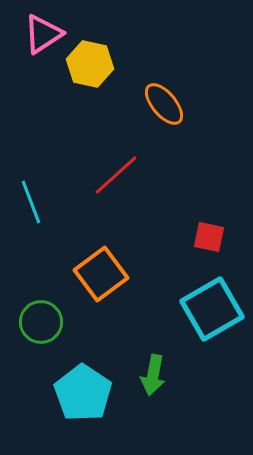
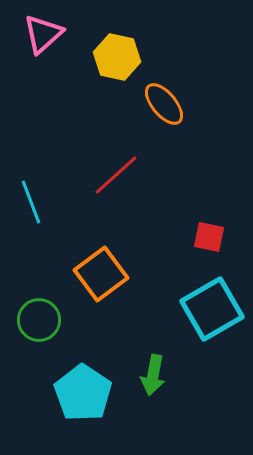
pink triangle: rotated 9 degrees counterclockwise
yellow hexagon: moved 27 px right, 7 px up
green circle: moved 2 px left, 2 px up
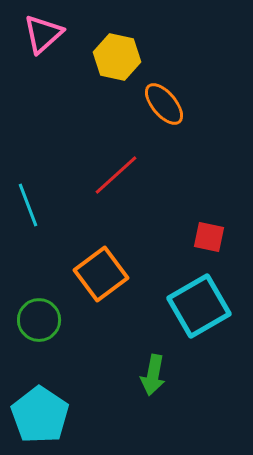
cyan line: moved 3 px left, 3 px down
cyan square: moved 13 px left, 3 px up
cyan pentagon: moved 43 px left, 22 px down
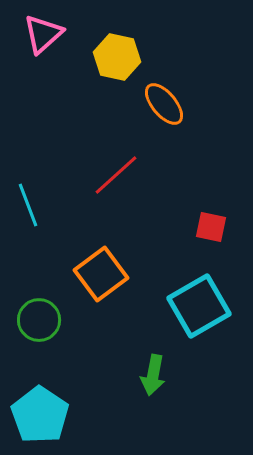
red square: moved 2 px right, 10 px up
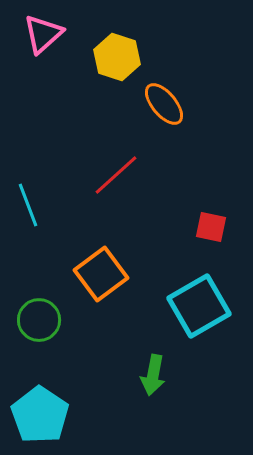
yellow hexagon: rotated 6 degrees clockwise
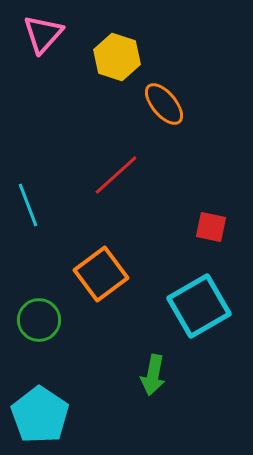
pink triangle: rotated 6 degrees counterclockwise
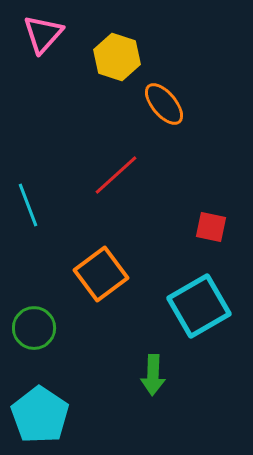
green circle: moved 5 px left, 8 px down
green arrow: rotated 9 degrees counterclockwise
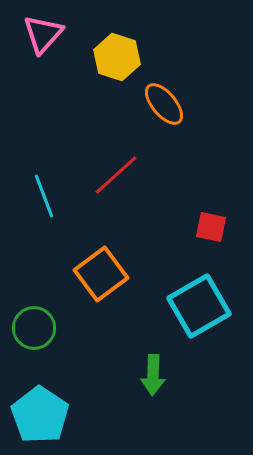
cyan line: moved 16 px right, 9 px up
